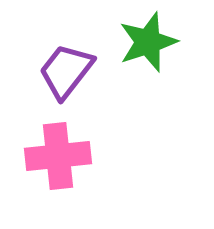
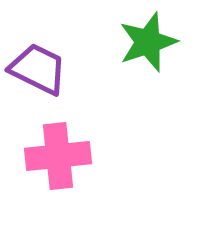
purple trapezoid: moved 28 px left, 2 px up; rotated 78 degrees clockwise
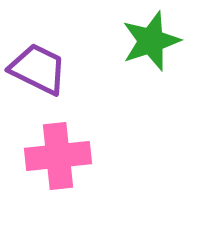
green star: moved 3 px right, 1 px up
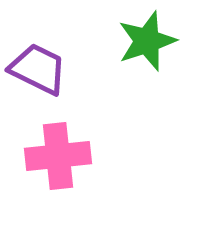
green star: moved 4 px left
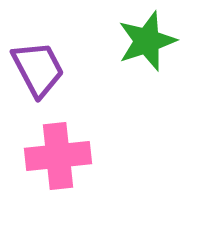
purple trapezoid: rotated 36 degrees clockwise
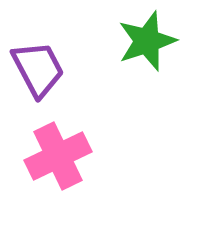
pink cross: rotated 20 degrees counterclockwise
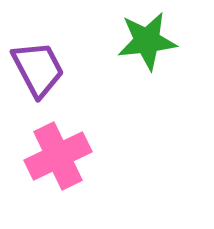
green star: rotated 12 degrees clockwise
